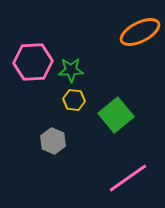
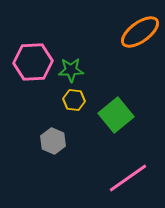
orange ellipse: rotated 9 degrees counterclockwise
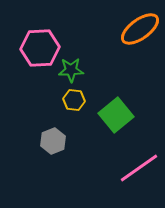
orange ellipse: moved 3 px up
pink hexagon: moved 7 px right, 14 px up
gray hexagon: rotated 15 degrees clockwise
pink line: moved 11 px right, 10 px up
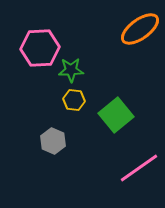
gray hexagon: rotated 15 degrees counterclockwise
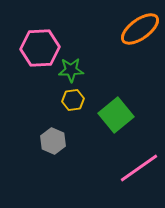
yellow hexagon: moved 1 px left; rotated 15 degrees counterclockwise
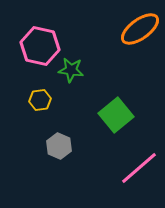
pink hexagon: moved 2 px up; rotated 15 degrees clockwise
green star: rotated 10 degrees clockwise
yellow hexagon: moved 33 px left
gray hexagon: moved 6 px right, 5 px down
pink line: rotated 6 degrees counterclockwise
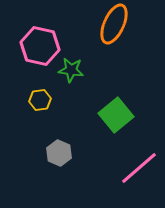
orange ellipse: moved 26 px left, 5 px up; rotated 30 degrees counterclockwise
gray hexagon: moved 7 px down
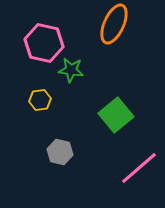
pink hexagon: moved 4 px right, 3 px up
gray hexagon: moved 1 px right, 1 px up; rotated 10 degrees counterclockwise
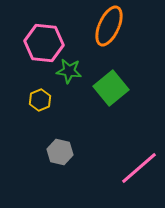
orange ellipse: moved 5 px left, 2 px down
pink hexagon: rotated 6 degrees counterclockwise
green star: moved 2 px left, 1 px down
yellow hexagon: rotated 15 degrees counterclockwise
green square: moved 5 px left, 27 px up
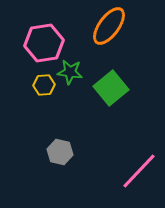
orange ellipse: rotated 12 degrees clockwise
pink hexagon: rotated 15 degrees counterclockwise
green star: moved 1 px right, 1 px down
yellow hexagon: moved 4 px right, 15 px up; rotated 20 degrees clockwise
pink line: moved 3 px down; rotated 6 degrees counterclockwise
